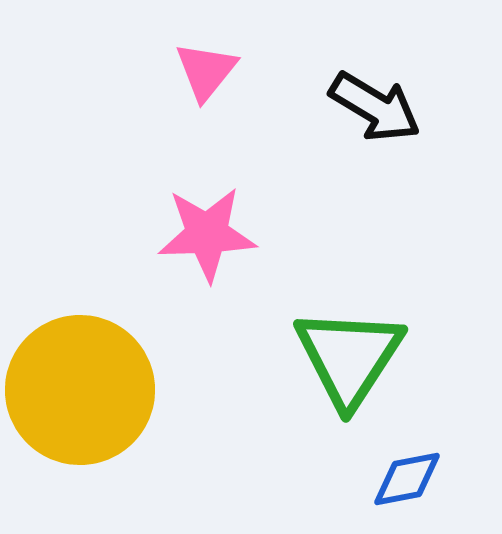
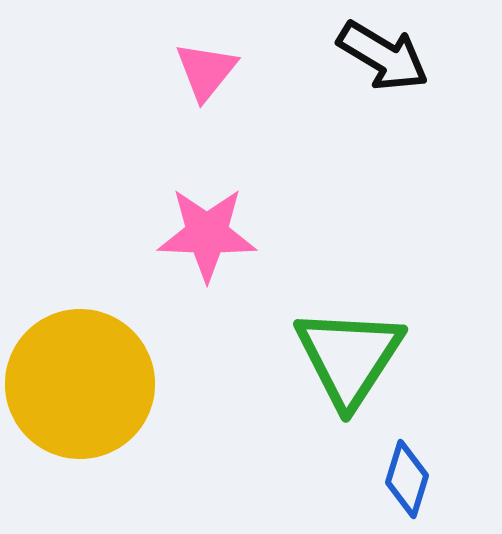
black arrow: moved 8 px right, 51 px up
pink star: rotated 4 degrees clockwise
yellow circle: moved 6 px up
blue diamond: rotated 62 degrees counterclockwise
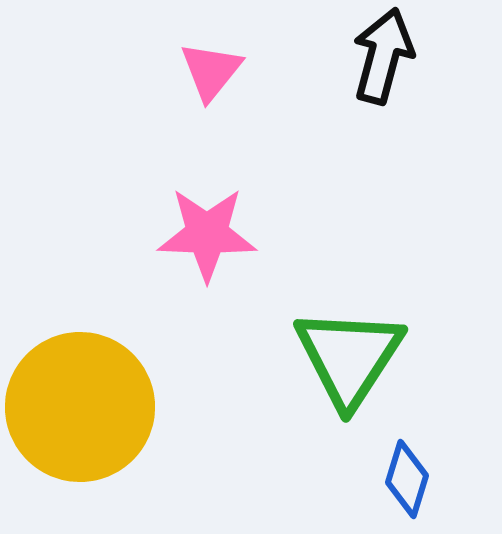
black arrow: rotated 106 degrees counterclockwise
pink triangle: moved 5 px right
yellow circle: moved 23 px down
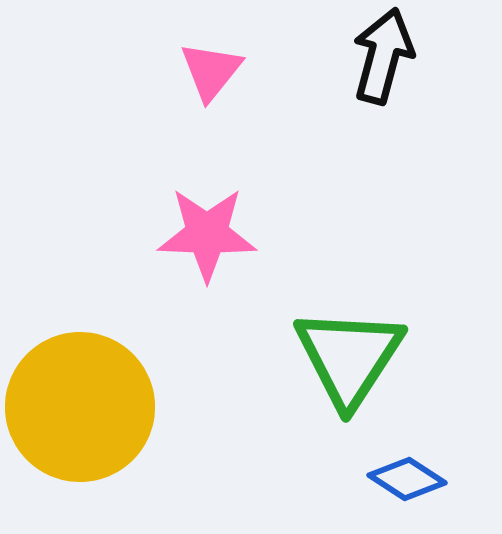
blue diamond: rotated 74 degrees counterclockwise
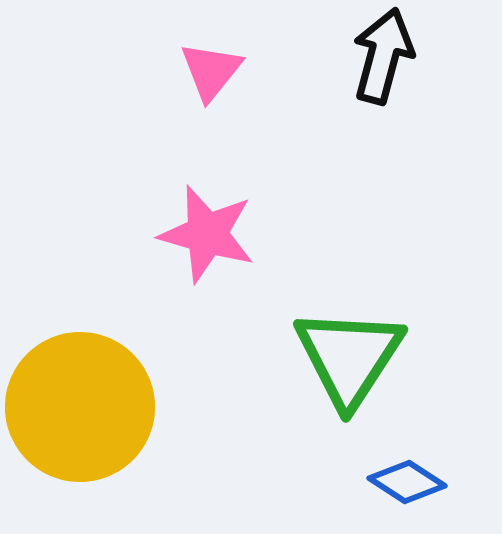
pink star: rotated 14 degrees clockwise
blue diamond: moved 3 px down
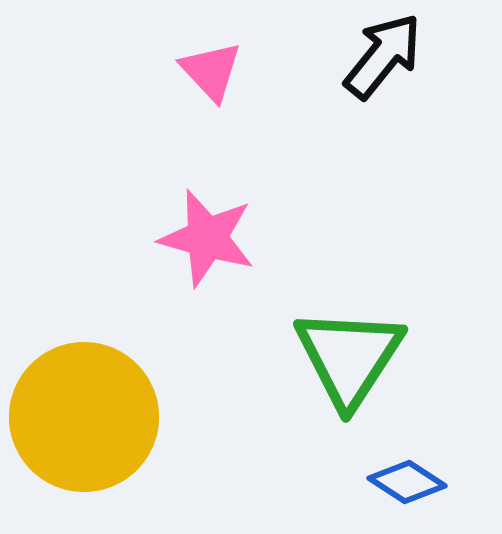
black arrow: rotated 24 degrees clockwise
pink triangle: rotated 22 degrees counterclockwise
pink star: moved 4 px down
yellow circle: moved 4 px right, 10 px down
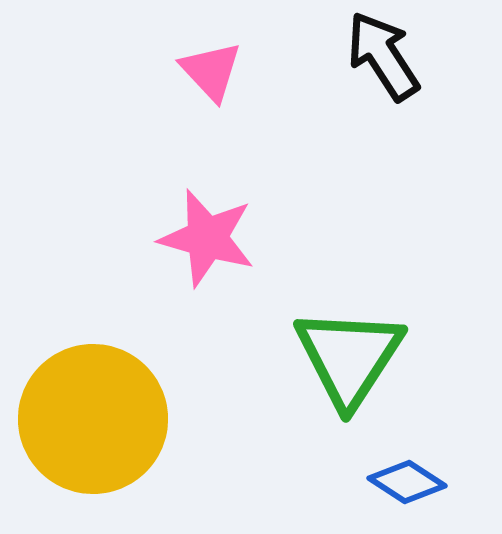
black arrow: rotated 72 degrees counterclockwise
yellow circle: moved 9 px right, 2 px down
